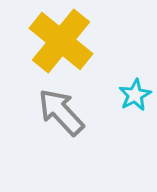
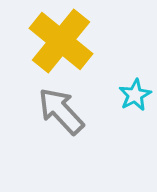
gray arrow: moved 1 px up
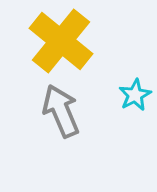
gray arrow: rotated 20 degrees clockwise
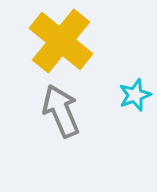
cyan star: rotated 8 degrees clockwise
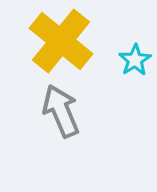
cyan star: moved 35 px up; rotated 12 degrees counterclockwise
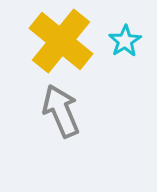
cyan star: moved 10 px left, 19 px up
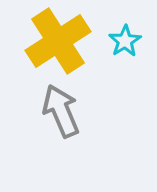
yellow cross: moved 3 px left; rotated 18 degrees clockwise
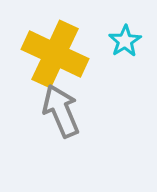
yellow cross: moved 3 px left, 13 px down; rotated 32 degrees counterclockwise
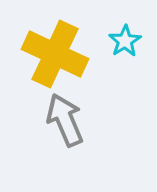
gray arrow: moved 4 px right, 9 px down
